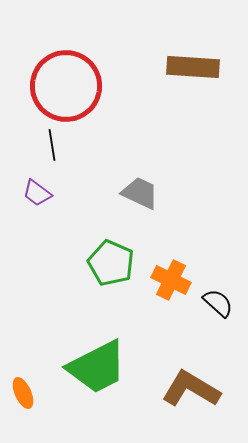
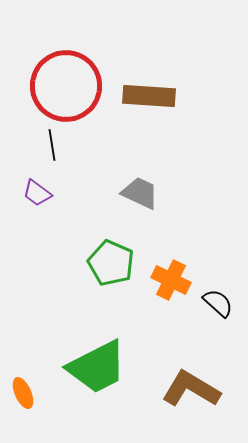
brown rectangle: moved 44 px left, 29 px down
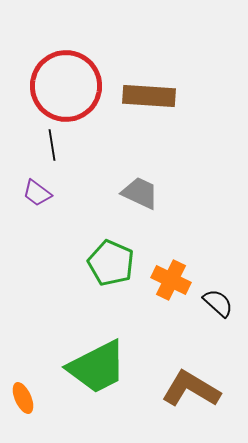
orange ellipse: moved 5 px down
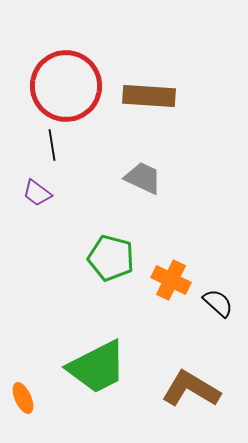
gray trapezoid: moved 3 px right, 15 px up
green pentagon: moved 5 px up; rotated 9 degrees counterclockwise
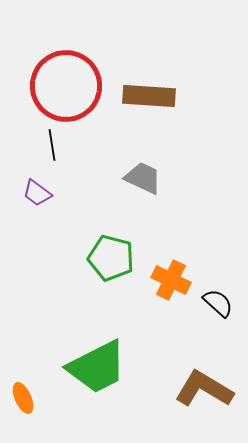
brown L-shape: moved 13 px right
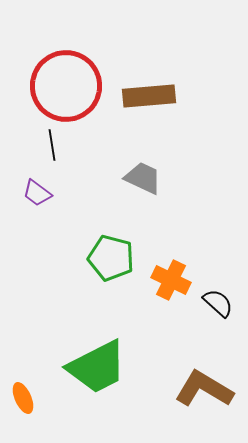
brown rectangle: rotated 9 degrees counterclockwise
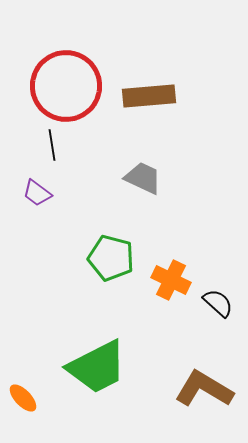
orange ellipse: rotated 20 degrees counterclockwise
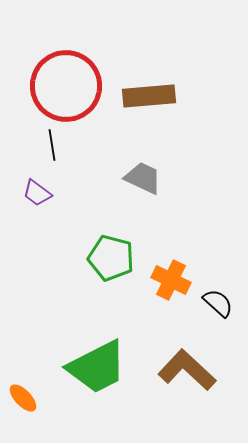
brown L-shape: moved 17 px left, 19 px up; rotated 12 degrees clockwise
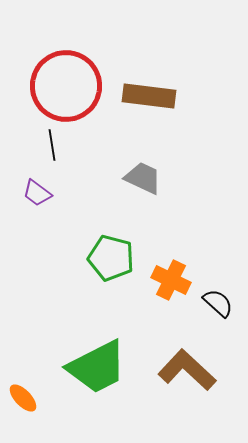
brown rectangle: rotated 12 degrees clockwise
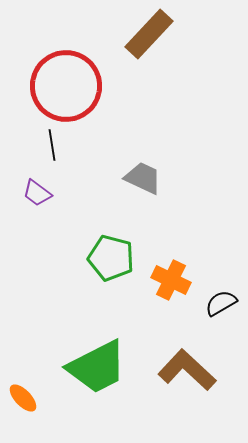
brown rectangle: moved 62 px up; rotated 54 degrees counterclockwise
black semicircle: moved 3 px right; rotated 72 degrees counterclockwise
